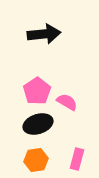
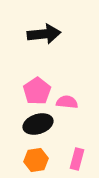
pink semicircle: rotated 25 degrees counterclockwise
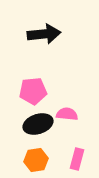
pink pentagon: moved 4 px left; rotated 28 degrees clockwise
pink semicircle: moved 12 px down
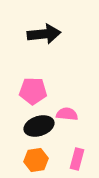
pink pentagon: rotated 8 degrees clockwise
black ellipse: moved 1 px right, 2 px down
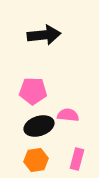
black arrow: moved 1 px down
pink semicircle: moved 1 px right, 1 px down
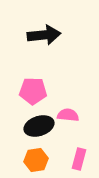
pink rectangle: moved 2 px right
